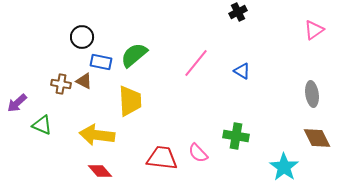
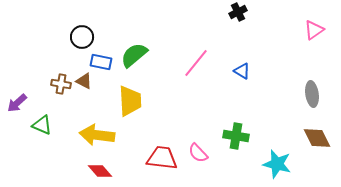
cyan star: moved 7 px left, 3 px up; rotated 20 degrees counterclockwise
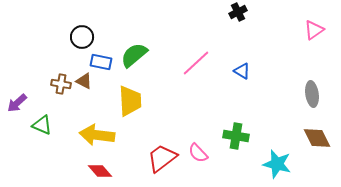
pink line: rotated 8 degrees clockwise
red trapezoid: rotated 44 degrees counterclockwise
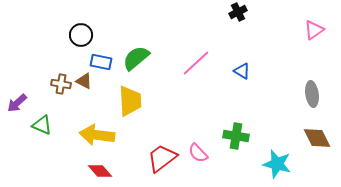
black circle: moved 1 px left, 2 px up
green semicircle: moved 2 px right, 3 px down
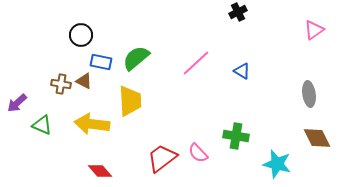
gray ellipse: moved 3 px left
yellow arrow: moved 5 px left, 11 px up
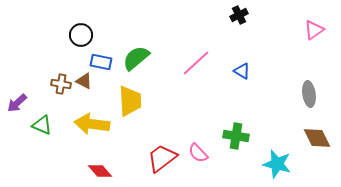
black cross: moved 1 px right, 3 px down
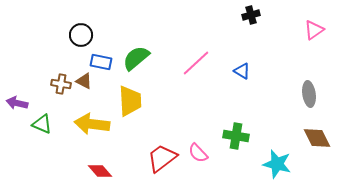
black cross: moved 12 px right; rotated 12 degrees clockwise
purple arrow: rotated 55 degrees clockwise
green triangle: moved 1 px up
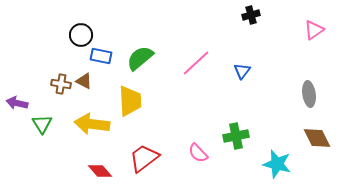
green semicircle: moved 4 px right
blue rectangle: moved 6 px up
blue triangle: rotated 36 degrees clockwise
green triangle: rotated 35 degrees clockwise
green cross: rotated 20 degrees counterclockwise
red trapezoid: moved 18 px left
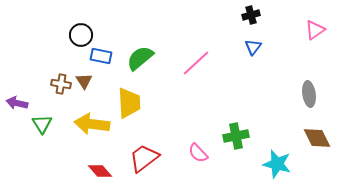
pink triangle: moved 1 px right
blue triangle: moved 11 px right, 24 px up
brown triangle: rotated 30 degrees clockwise
yellow trapezoid: moved 1 px left, 2 px down
